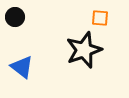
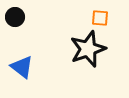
black star: moved 4 px right, 1 px up
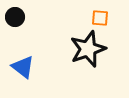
blue triangle: moved 1 px right
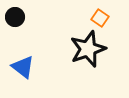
orange square: rotated 30 degrees clockwise
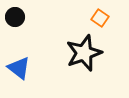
black star: moved 4 px left, 4 px down
blue triangle: moved 4 px left, 1 px down
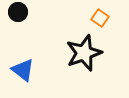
black circle: moved 3 px right, 5 px up
blue triangle: moved 4 px right, 2 px down
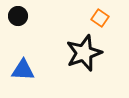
black circle: moved 4 px down
blue triangle: rotated 35 degrees counterclockwise
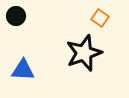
black circle: moved 2 px left
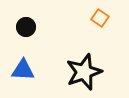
black circle: moved 10 px right, 11 px down
black star: moved 19 px down
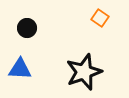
black circle: moved 1 px right, 1 px down
blue triangle: moved 3 px left, 1 px up
